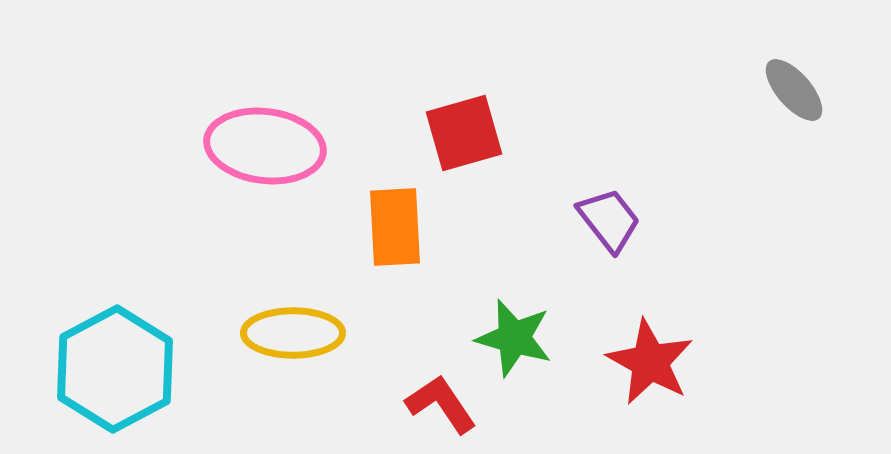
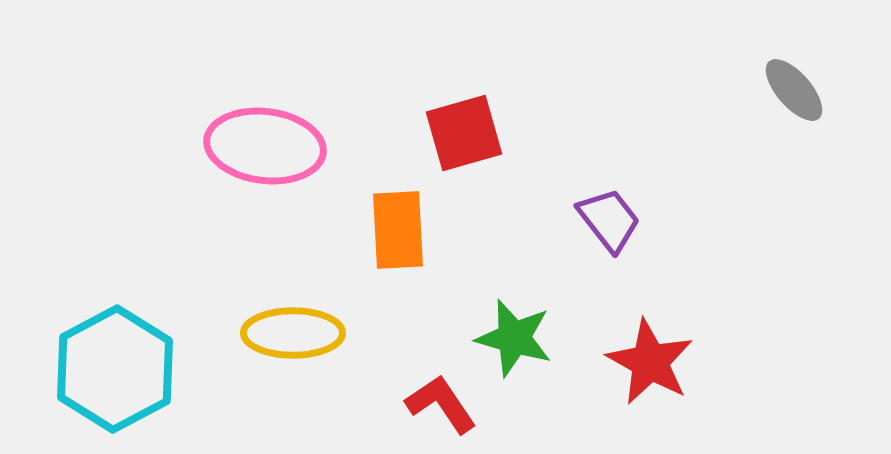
orange rectangle: moved 3 px right, 3 px down
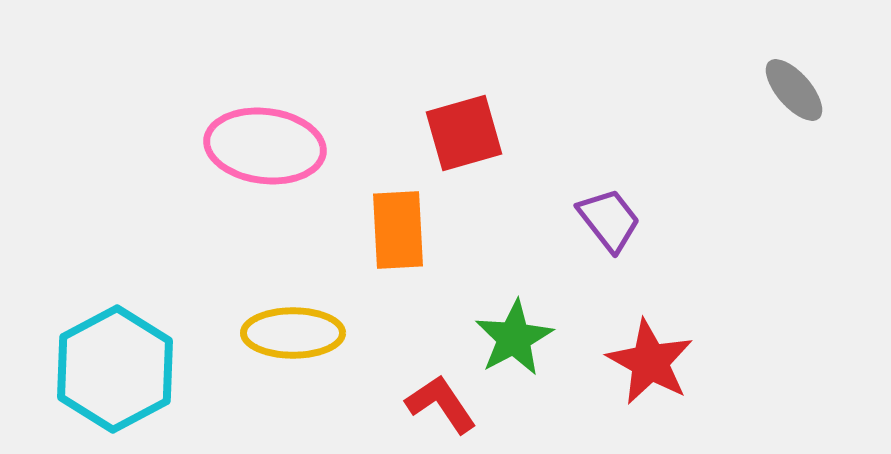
green star: rotated 28 degrees clockwise
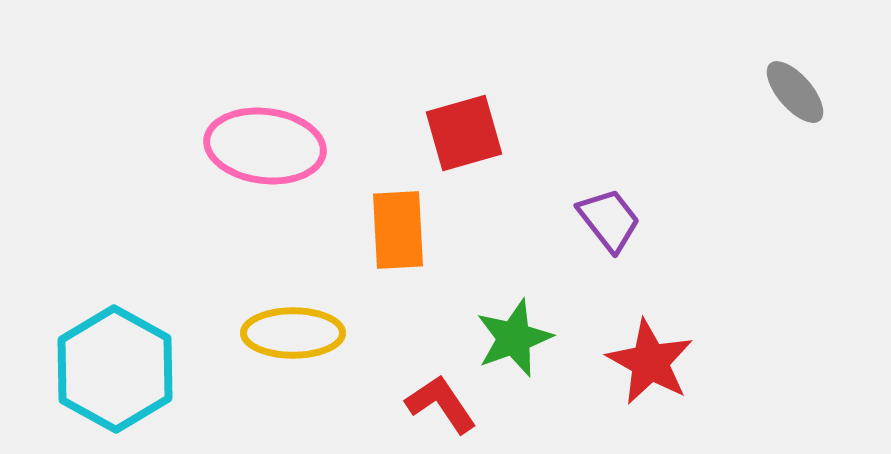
gray ellipse: moved 1 px right, 2 px down
green star: rotated 8 degrees clockwise
cyan hexagon: rotated 3 degrees counterclockwise
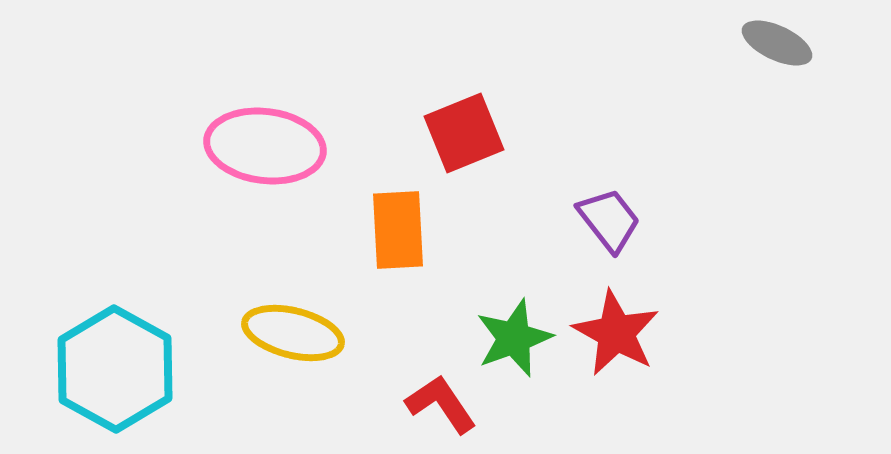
gray ellipse: moved 18 px left, 49 px up; rotated 24 degrees counterclockwise
red square: rotated 6 degrees counterclockwise
yellow ellipse: rotated 14 degrees clockwise
red star: moved 34 px left, 29 px up
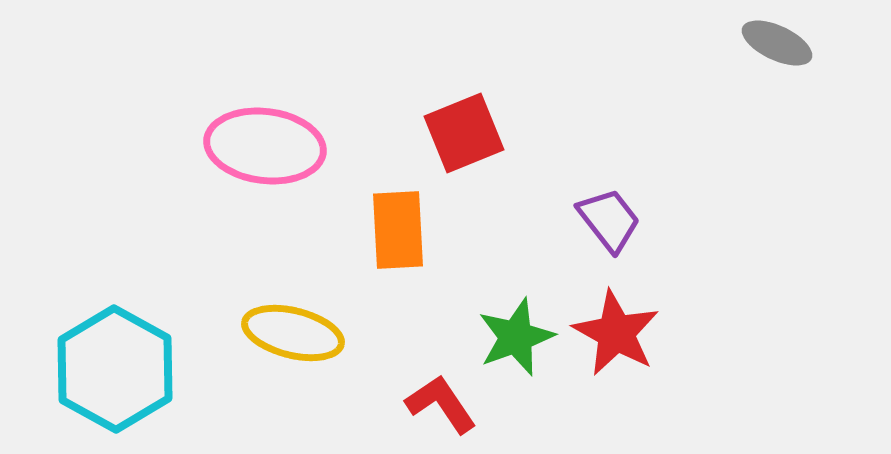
green star: moved 2 px right, 1 px up
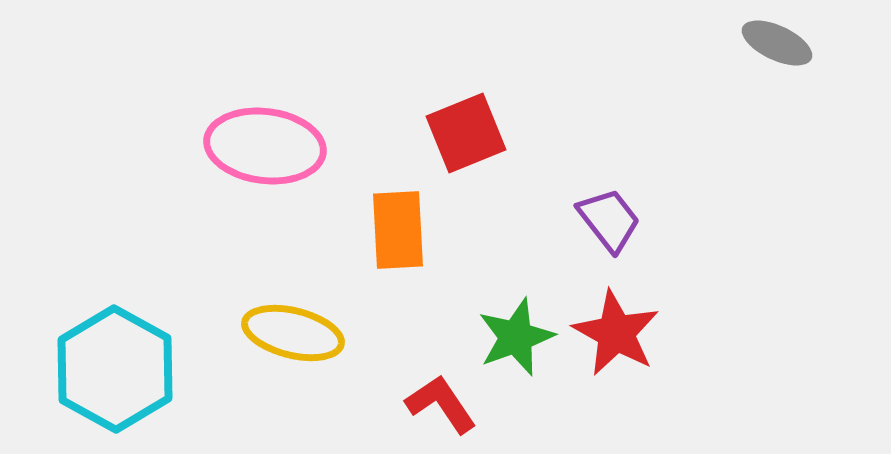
red square: moved 2 px right
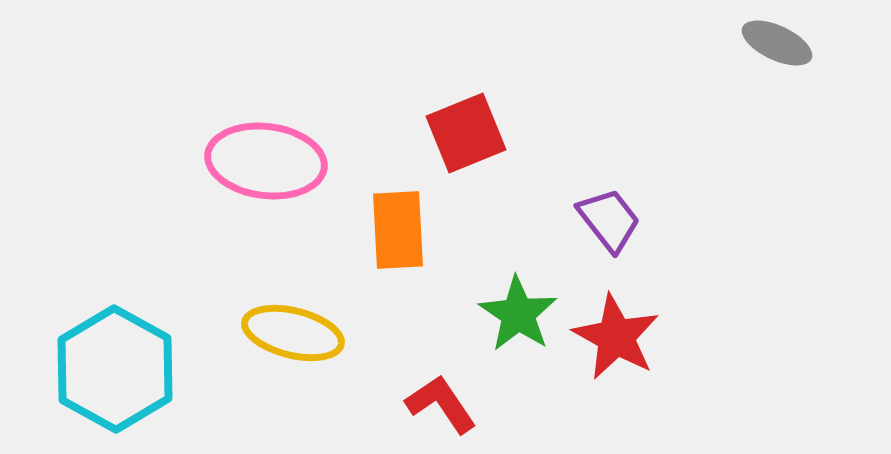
pink ellipse: moved 1 px right, 15 px down
red star: moved 4 px down
green star: moved 2 px right, 23 px up; rotated 18 degrees counterclockwise
